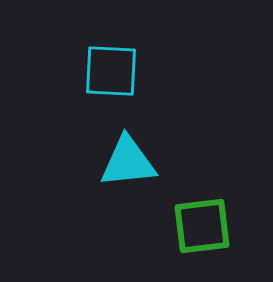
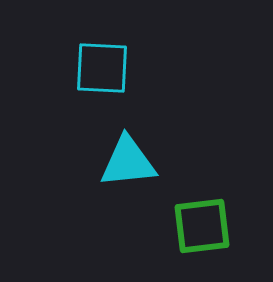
cyan square: moved 9 px left, 3 px up
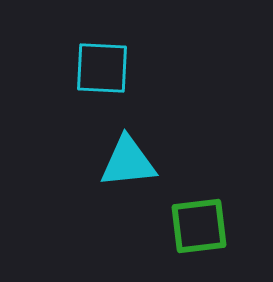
green square: moved 3 px left
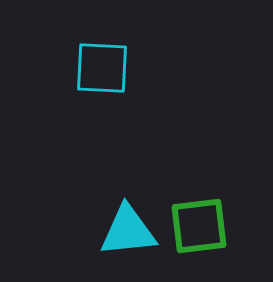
cyan triangle: moved 69 px down
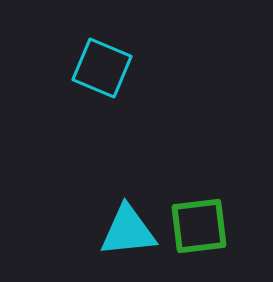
cyan square: rotated 20 degrees clockwise
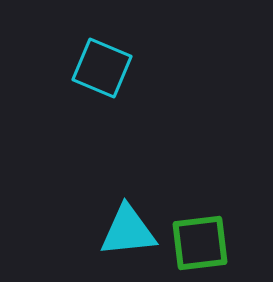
green square: moved 1 px right, 17 px down
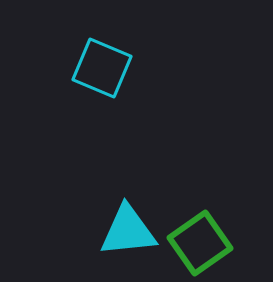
green square: rotated 28 degrees counterclockwise
